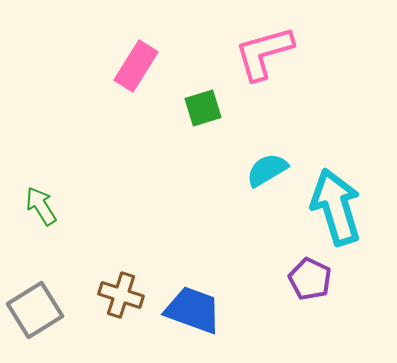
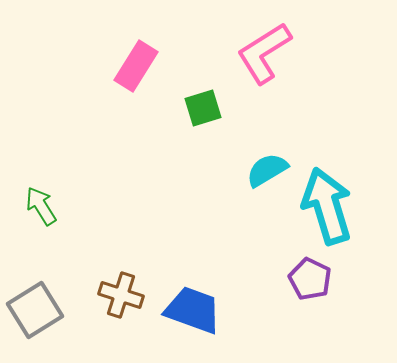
pink L-shape: rotated 16 degrees counterclockwise
cyan arrow: moved 9 px left, 1 px up
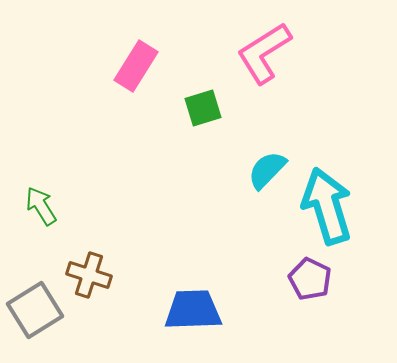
cyan semicircle: rotated 15 degrees counterclockwise
brown cross: moved 32 px left, 20 px up
blue trapezoid: rotated 22 degrees counterclockwise
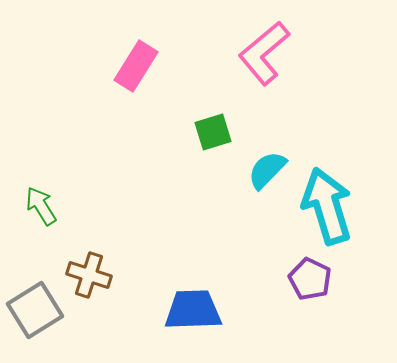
pink L-shape: rotated 8 degrees counterclockwise
green square: moved 10 px right, 24 px down
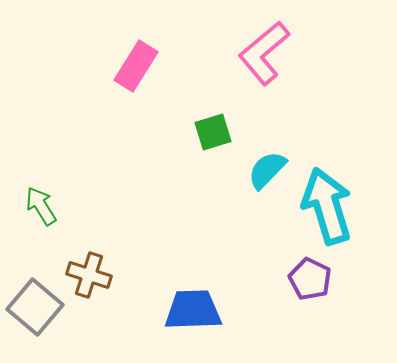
gray square: moved 3 px up; rotated 18 degrees counterclockwise
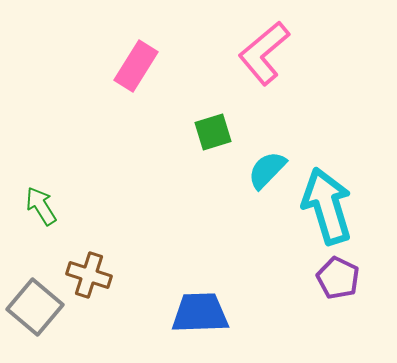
purple pentagon: moved 28 px right, 1 px up
blue trapezoid: moved 7 px right, 3 px down
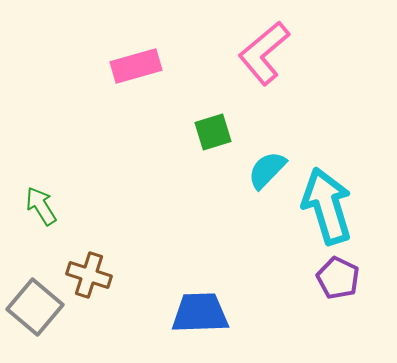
pink rectangle: rotated 42 degrees clockwise
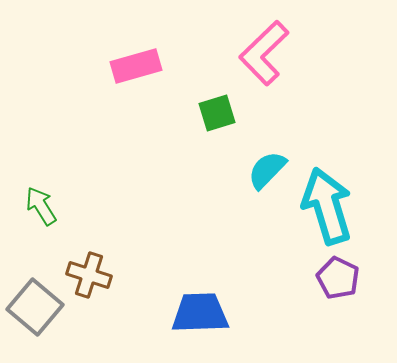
pink L-shape: rotated 4 degrees counterclockwise
green square: moved 4 px right, 19 px up
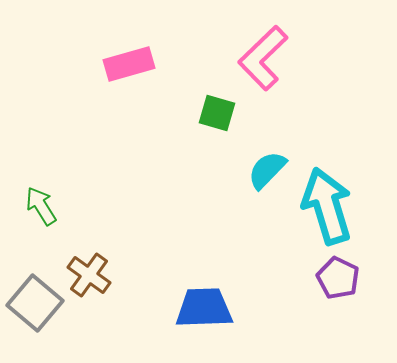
pink L-shape: moved 1 px left, 5 px down
pink rectangle: moved 7 px left, 2 px up
green square: rotated 33 degrees clockwise
brown cross: rotated 18 degrees clockwise
gray square: moved 4 px up
blue trapezoid: moved 4 px right, 5 px up
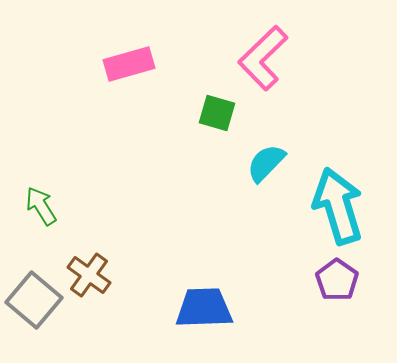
cyan semicircle: moved 1 px left, 7 px up
cyan arrow: moved 11 px right
purple pentagon: moved 1 px left, 2 px down; rotated 9 degrees clockwise
gray square: moved 1 px left, 3 px up
